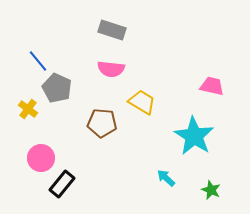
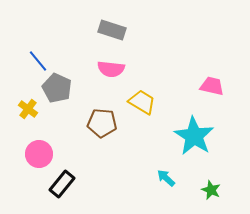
pink circle: moved 2 px left, 4 px up
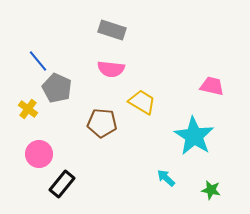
green star: rotated 12 degrees counterclockwise
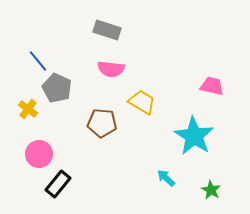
gray rectangle: moved 5 px left
black rectangle: moved 4 px left
green star: rotated 18 degrees clockwise
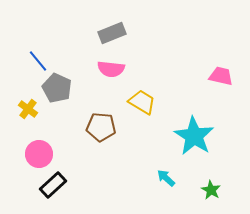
gray rectangle: moved 5 px right, 3 px down; rotated 40 degrees counterclockwise
pink trapezoid: moved 9 px right, 10 px up
brown pentagon: moved 1 px left, 4 px down
black rectangle: moved 5 px left, 1 px down; rotated 8 degrees clockwise
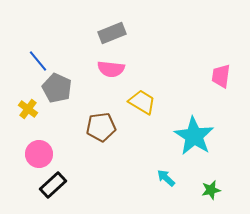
pink trapezoid: rotated 95 degrees counterclockwise
brown pentagon: rotated 12 degrees counterclockwise
green star: rotated 30 degrees clockwise
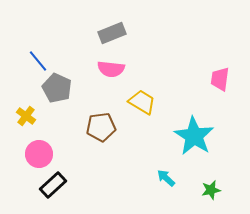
pink trapezoid: moved 1 px left, 3 px down
yellow cross: moved 2 px left, 7 px down
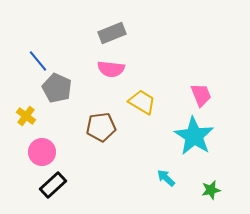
pink trapezoid: moved 19 px left, 16 px down; rotated 150 degrees clockwise
pink circle: moved 3 px right, 2 px up
